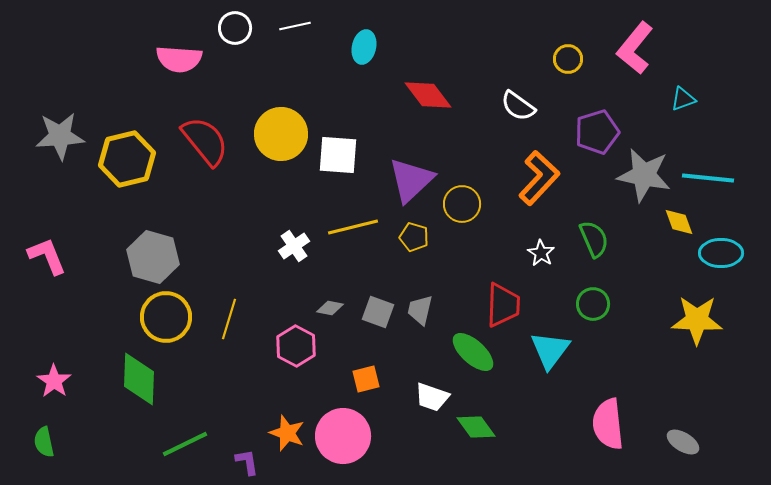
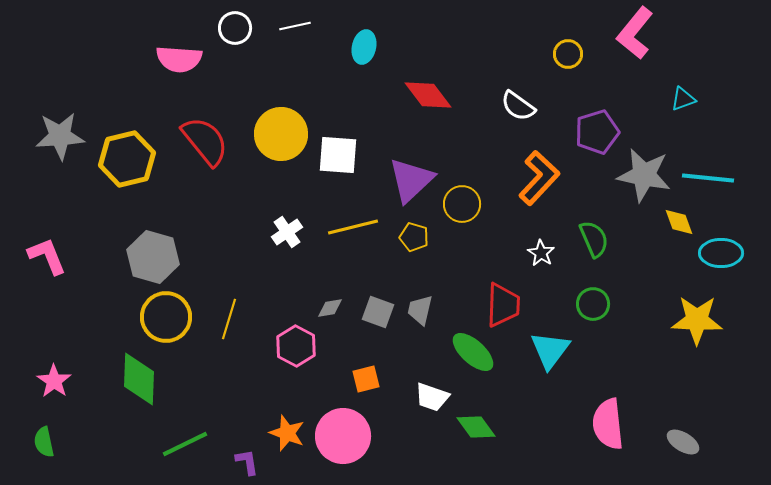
pink L-shape at (635, 48): moved 15 px up
yellow circle at (568, 59): moved 5 px up
white cross at (294, 246): moved 7 px left, 14 px up
gray diamond at (330, 308): rotated 20 degrees counterclockwise
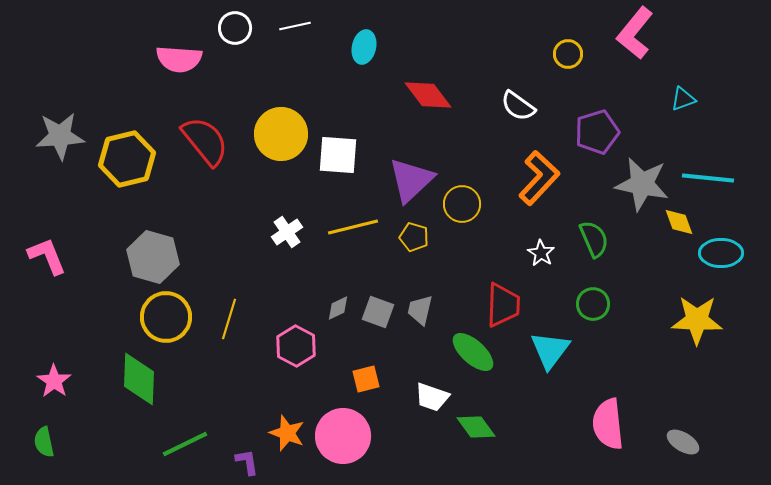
gray star at (644, 175): moved 2 px left, 9 px down
gray diamond at (330, 308): moved 8 px right; rotated 16 degrees counterclockwise
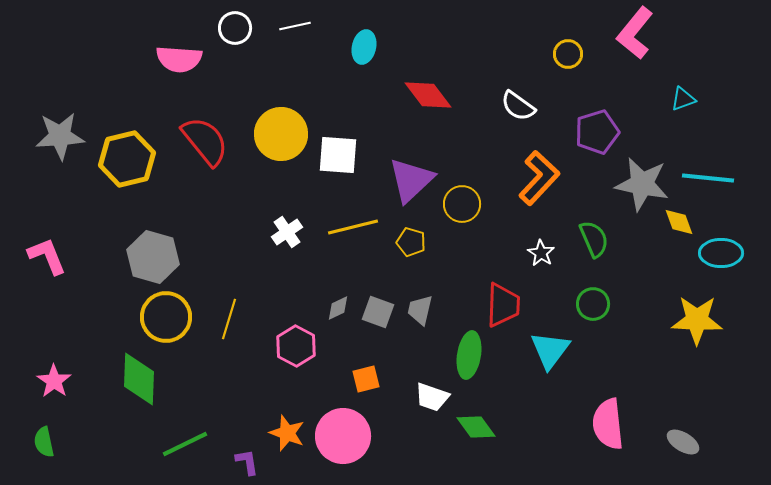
yellow pentagon at (414, 237): moved 3 px left, 5 px down
green ellipse at (473, 352): moved 4 px left, 3 px down; rotated 57 degrees clockwise
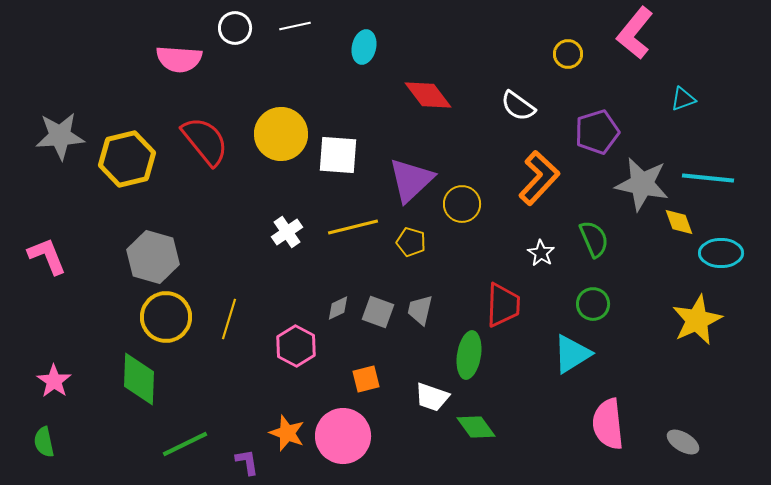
yellow star at (697, 320): rotated 27 degrees counterclockwise
cyan triangle at (550, 350): moved 22 px right, 4 px down; rotated 21 degrees clockwise
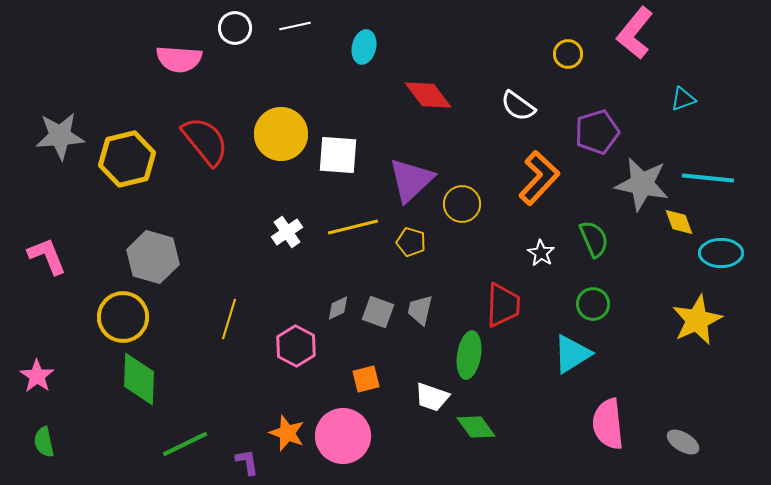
yellow circle at (166, 317): moved 43 px left
pink star at (54, 381): moved 17 px left, 5 px up
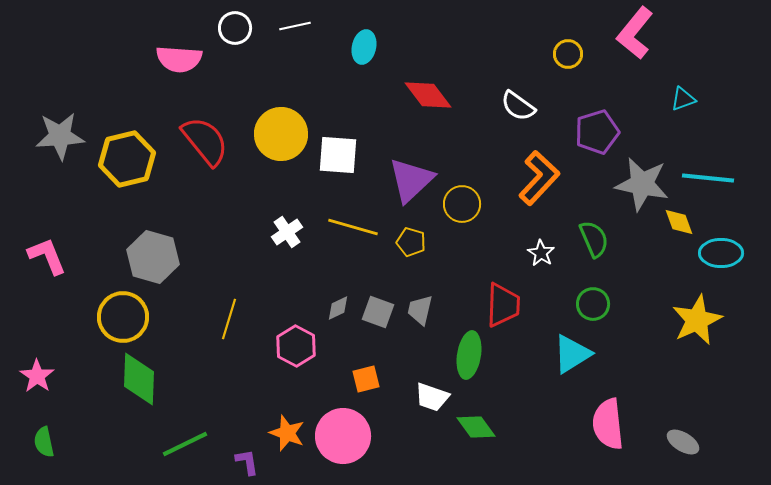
yellow line at (353, 227): rotated 30 degrees clockwise
